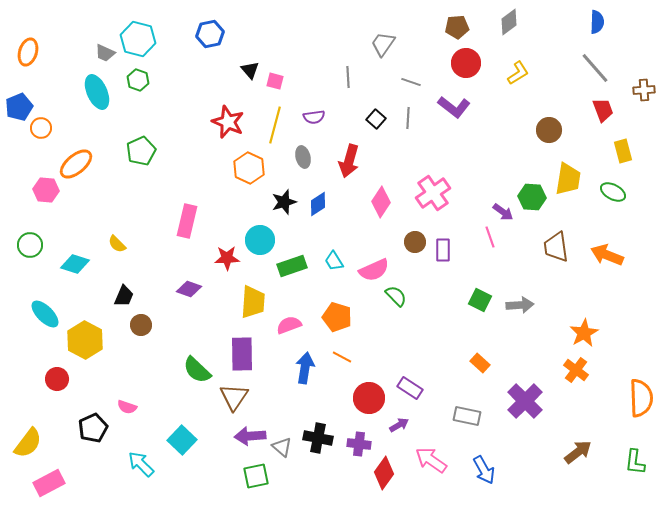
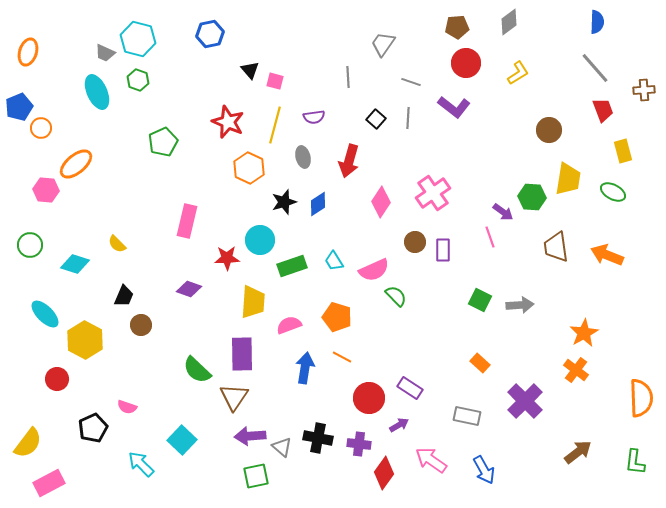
green pentagon at (141, 151): moved 22 px right, 9 px up
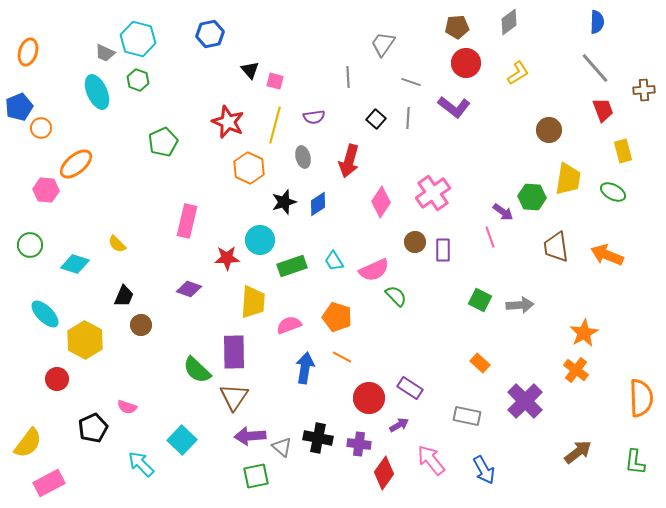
purple rectangle at (242, 354): moved 8 px left, 2 px up
pink arrow at (431, 460): rotated 16 degrees clockwise
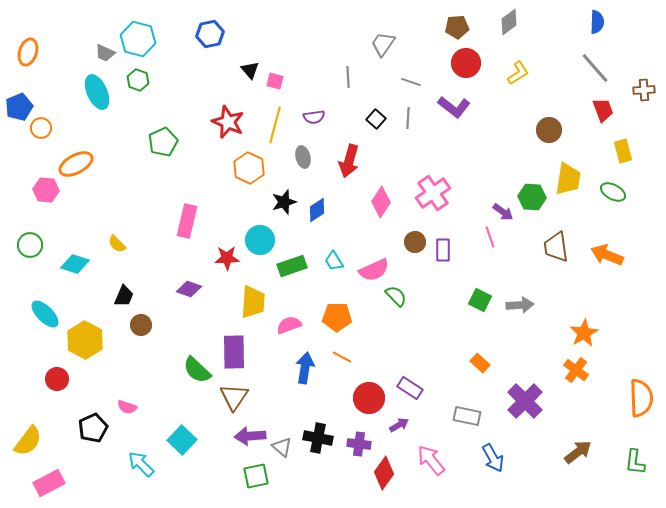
orange ellipse at (76, 164): rotated 12 degrees clockwise
blue diamond at (318, 204): moved 1 px left, 6 px down
orange pentagon at (337, 317): rotated 16 degrees counterclockwise
yellow semicircle at (28, 443): moved 2 px up
blue arrow at (484, 470): moved 9 px right, 12 px up
